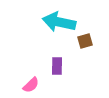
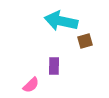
cyan arrow: moved 2 px right, 1 px up
purple rectangle: moved 3 px left
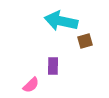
purple rectangle: moved 1 px left
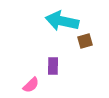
cyan arrow: moved 1 px right
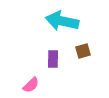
brown square: moved 2 px left, 10 px down
purple rectangle: moved 7 px up
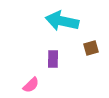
brown square: moved 8 px right, 3 px up
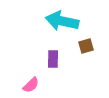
brown square: moved 5 px left, 2 px up
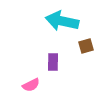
purple rectangle: moved 3 px down
pink semicircle: rotated 18 degrees clockwise
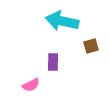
brown square: moved 5 px right
